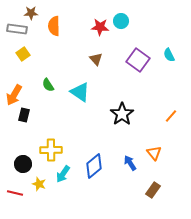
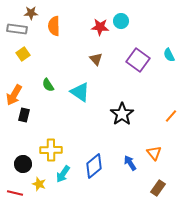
brown rectangle: moved 5 px right, 2 px up
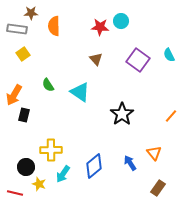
black circle: moved 3 px right, 3 px down
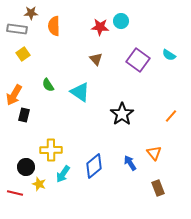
cyan semicircle: rotated 32 degrees counterclockwise
brown rectangle: rotated 56 degrees counterclockwise
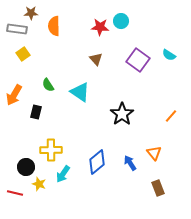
black rectangle: moved 12 px right, 3 px up
blue diamond: moved 3 px right, 4 px up
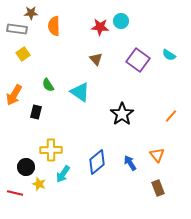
orange triangle: moved 3 px right, 2 px down
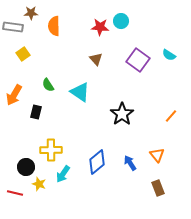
gray rectangle: moved 4 px left, 2 px up
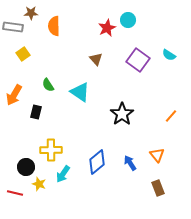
cyan circle: moved 7 px right, 1 px up
red star: moved 7 px right, 1 px down; rotated 30 degrees counterclockwise
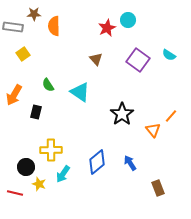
brown star: moved 3 px right, 1 px down
orange triangle: moved 4 px left, 25 px up
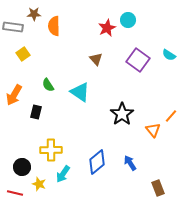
black circle: moved 4 px left
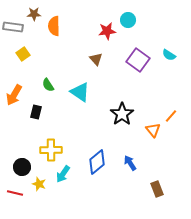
red star: moved 3 px down; rotated 18 degrees clockwise
brown rectangle: moved 1 px left, 1 px down
